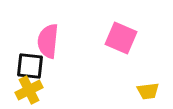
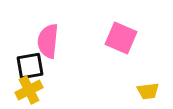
black square: rotated 16 degrees counterclockwise
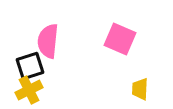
pink square: moved 1 px left, 1 px down
black square: rotated 8 degrees counterclockwise
yellow trapezoid: moved 8 px left, 2 px up; rotated 100 degrees clockwise
